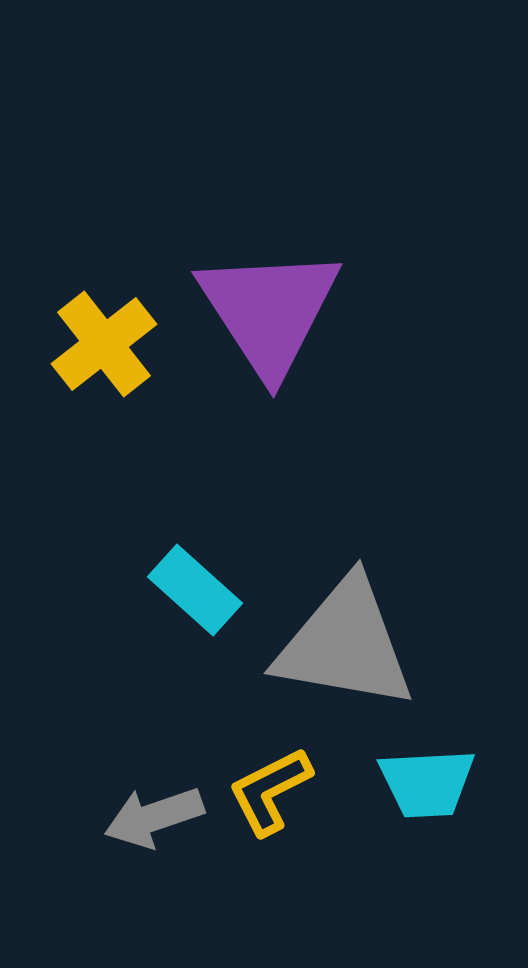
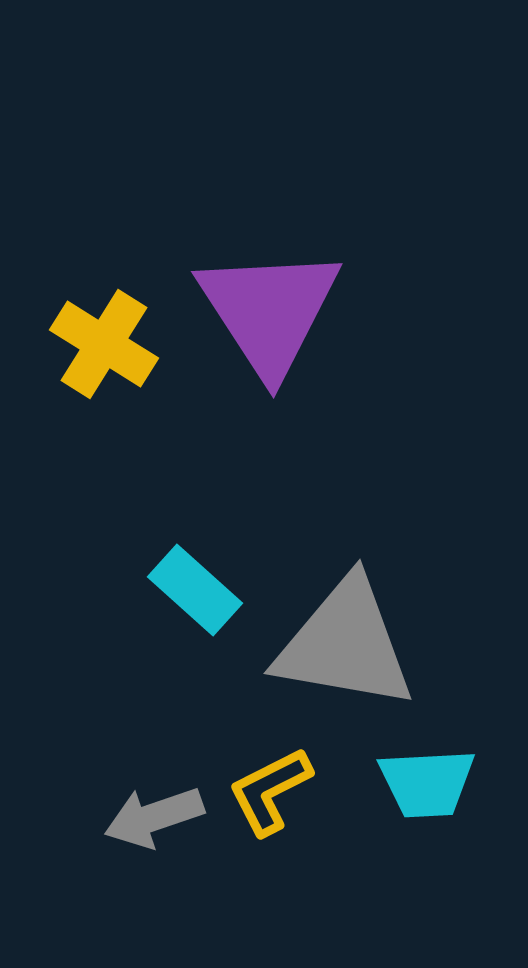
yellow cross: rotated 20 degrees counterclockwise
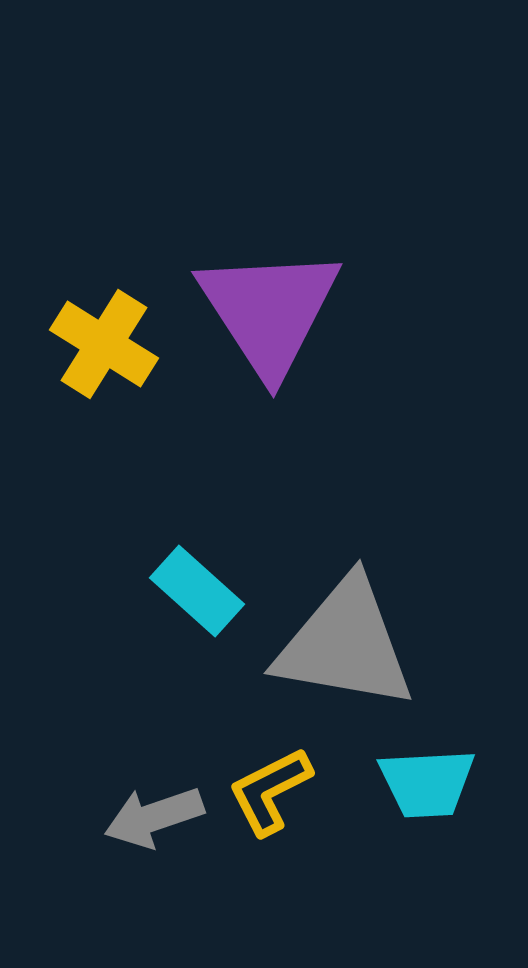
cyan rectangle: moved 2 px right, 1 px down
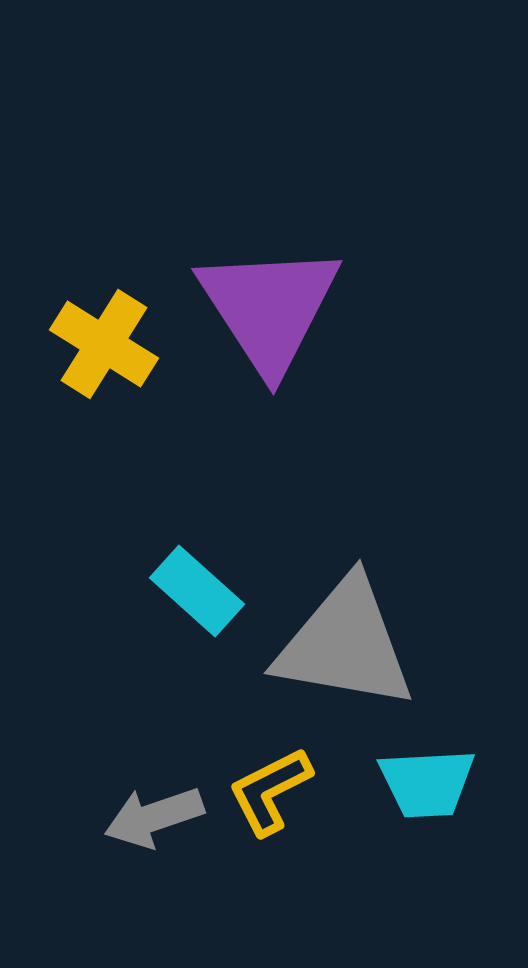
purple triangle: moved 3 px up
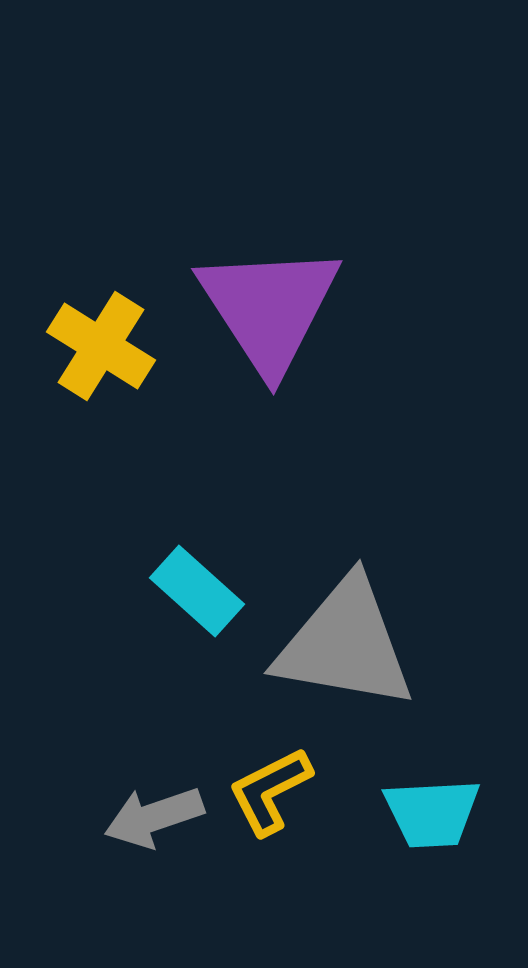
yellow cross: moved 3 px left, 2 px down
cyan trapezoid: moved 5 px right, 30 px down
